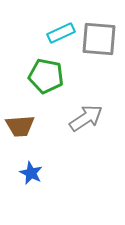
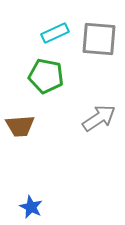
cyan rectangle: moved 6 px left
gray arrow: moved 13 px right
blue star: moved 34 px down
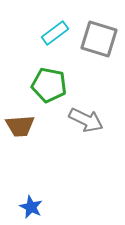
cyan rectangle: rotated 12 degrees counterclockwise
gray square: rotated 12 degrees clockwise
green pentagon: moved 3 px right, 9 px down
gray arrow: moved 13 px left, 2 px down; rotated 60 degrees clockwise
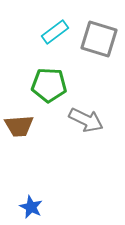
cyan rectangle: moved 1 px up
green pentagon: rotated 8 degrees counterclockwise
brown trapezoid: moved 1 px left
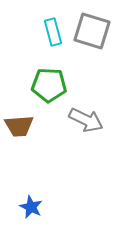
cyan rectangle: moved 2 px left; rotated 68 degrees counterclockwise
gray square: moved 7 px left, 8 px up
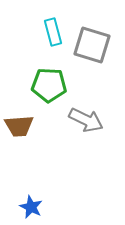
gray square: moved 14 px down
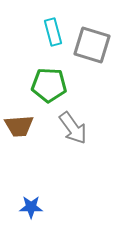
gray arrow: moved 13 px left, 8 px down; rotated 28 degrees clockwise
blue star: rotated 25 degrees counterclockwise
